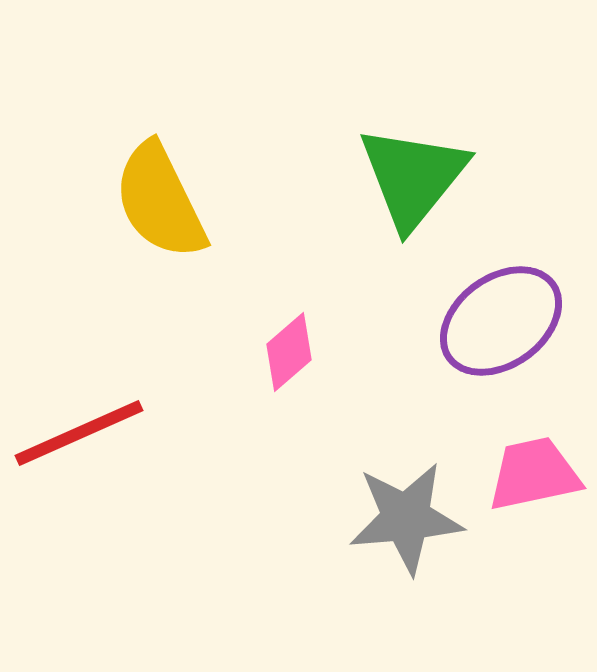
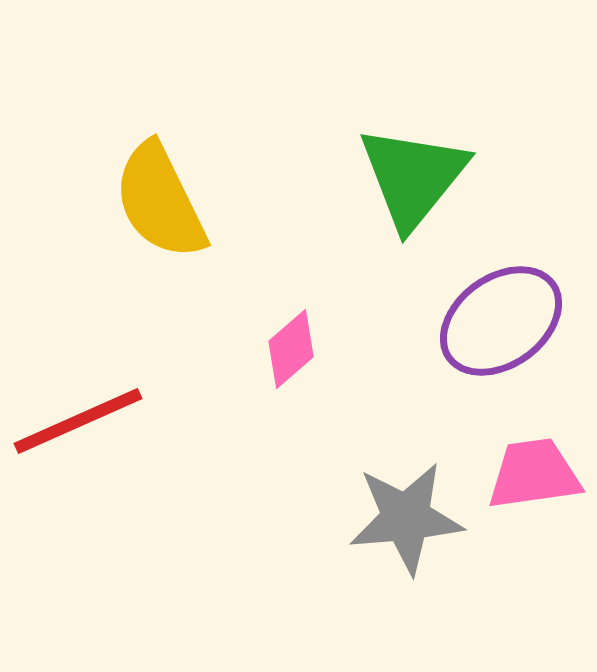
pink diamond: moved 2 px right, 3 px up
red line: moved 1 px left, 12 px up
pink trapezoid: rotated 4 degrees clockwise
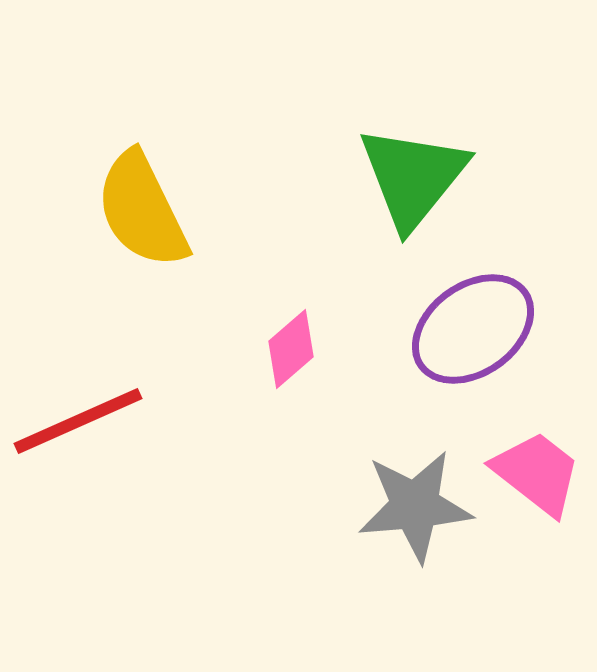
yellow semicircle: moved 18 px left, 9 px down
purple ellipse: moved 28 px left, 8 px down
pink trapezoid: moved 3 px right, 1 px up; rotated 46 degrees clockwise
gray star: moved 9 px right, 12 px up
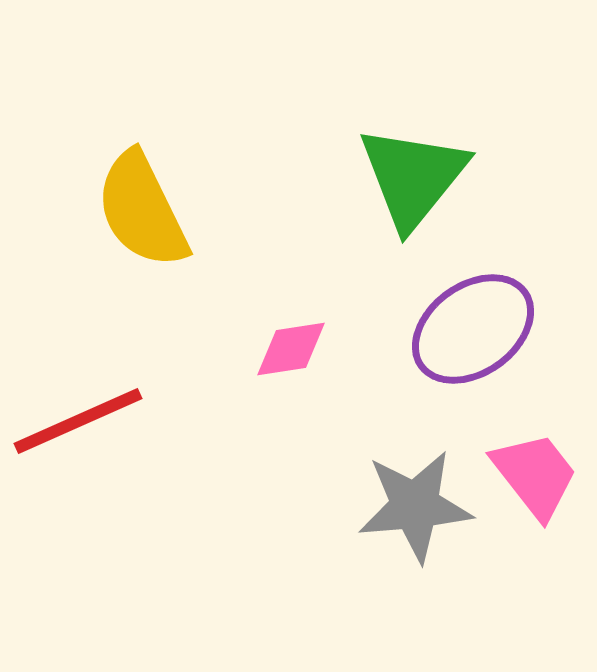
pink diamond: rotated 32 degrees clockwise
pink trapezoid: moved 2 px left, 2 px down; rotated 14 degrees clockwise
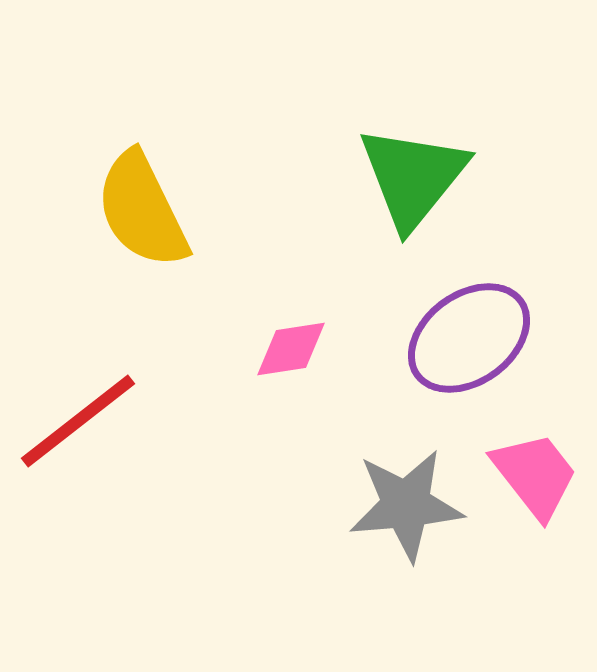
purple ellipse: moved 4 px left, 9 px down
red line: rotated 14 degrees counterclockwise
gray star: moved 9 px left, 1 px up
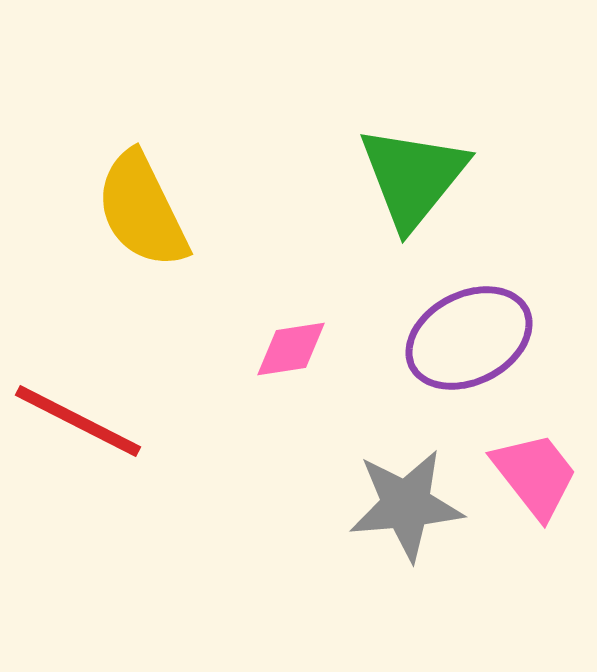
purple ellipse: rotated 9 degrees clockwise
red line: rotated 65 degrees clockwise
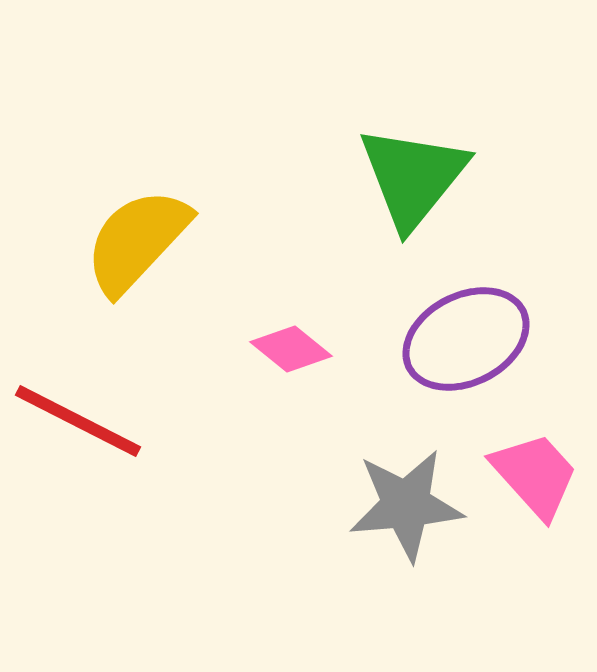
yellow semicircle: moved 5 px left, 31 px down; rotated 69 degrees clockwise
purple ellipse: moved 3 px left, 1 px down
pink diamond: rotated 48 degrees clockwise
pink trapezoid: rotated 4 degrees counterclockwise
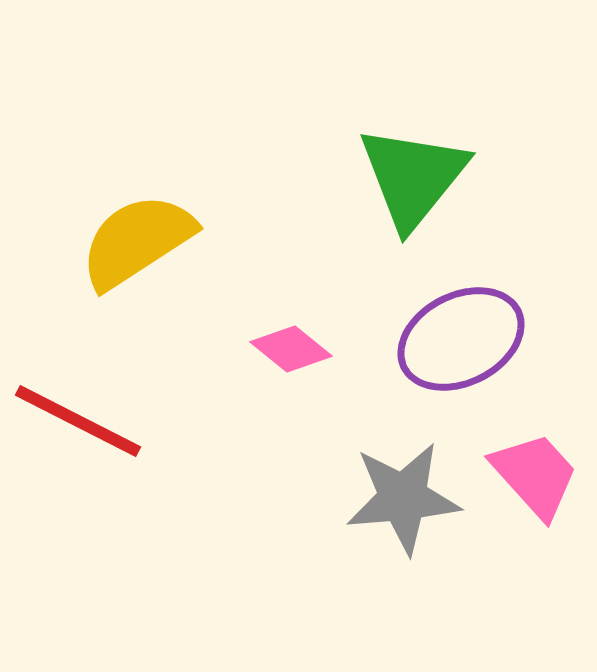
yellow semicircle: rotated 14 degrees clockwise
purple ellipse: moved 5 px left
gray star: moved 3 px left, 7 px up
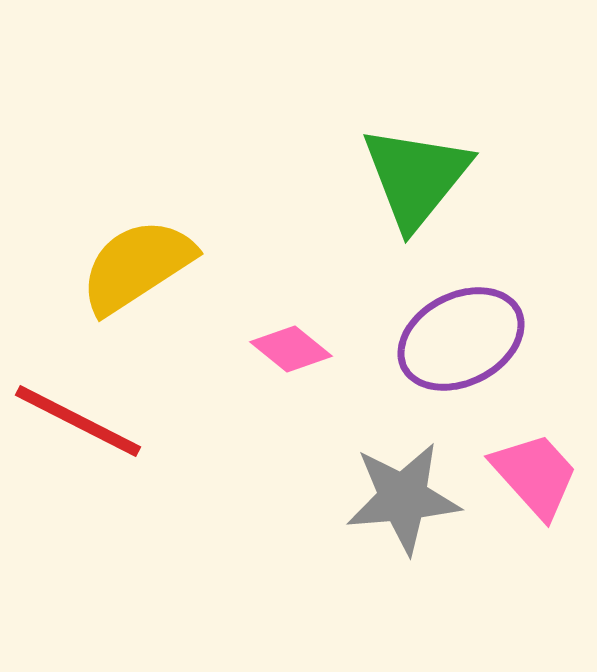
green triangle: moved 3 px right
yellow semicircle: moved 25 px down
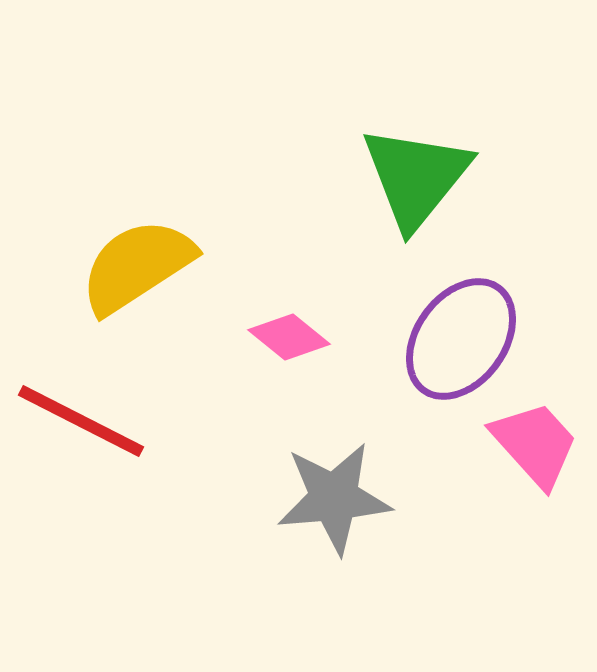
purple ellipse: rotated 27 degrees counterclockwise
pink diamond: moved 2 px left, 12 px up
red line: moved 3 px right
pink trapezoid: moved 31 px up
gray star: moved 69 px left
